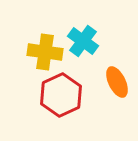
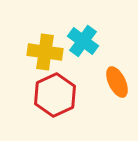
red hexagon: moved 6 px left
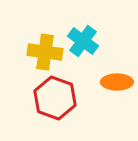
orange ellipse: rotated 64 degrees counterclockwise
red hexagon: moved 3 px down; rotated 15 degrees counterclockwise
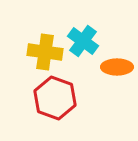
orange ellipse: moved 15 px up
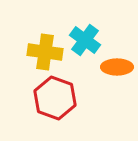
cyan cross: moved 2 px right, 1 px up
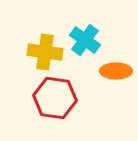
orange ellipse: moved 1 px left, 4 px down
red hexagon: rotated 12 degrees counterclockwise
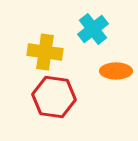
cyan cross: moved 8 px right, 11 px up; rotated 16 degrees clockwise
red hexagon: moved 1 px left, 1 px up
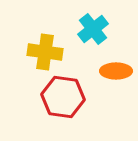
red hexagon: moved 9 px right
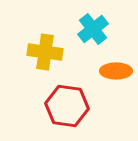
red hexagon: moved 4 px right, 9 px down
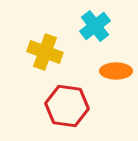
cyan cross: moved 2 px right, 3 px up
yellow cross: rotated 12 degrees clockwise
